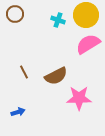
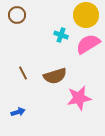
brown circle: moved 2 px right, 1 px down
cyan cross: moved 3 px right, 15 px down
brown line: moved 1 px left, 1 px down
brown semicircle: moved 1 px left; rotated 10 degrees clockwise
pink star: rotated 10 degrees counterclockwise
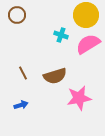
blue arrow: moved 3 px right, 7 px up
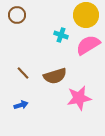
pink semicircle: moved 1 px down
brown line: rotated 16 degrees counterclockwise
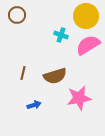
yellow circle: moved 1 px down
brown line: rotated 56 degrees clockwise
blue arrow: moved 13 px right
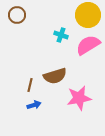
yellow circle: moved 2 px right, 1 px up
brown line: moved 7 px right, 12 px down
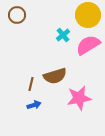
cyan cross: moved 2 px right; rotated 32 degrees clockwise
brown line: moved 1 px right, 1 px up
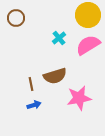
brown circle: moved 1 px left, 3 px down
cyan cross: moved 4 px left, 3 px down
brown line: rotated 24 degrees counterclockwise
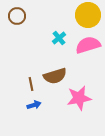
brown circle: moved 1 px right, 2 px up
pink semicircle: rotated 15 degrees clockwise
